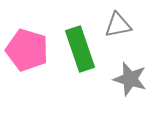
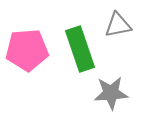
pink pentagon: rotated 21 degrees counterclockwise
gray star: moved 19 px left, 14 px down; rotated 20 degrees counterclockwise
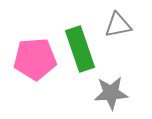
pink pentagon: moved 8 px right, 9 px down
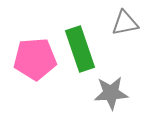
gray triangle: moved 7 px right, 2 px up
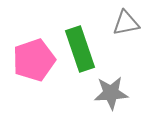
gray triangle: moved 1 px right
pink pentagon: moved 1 px left, 1 px down; rotated 15 degrees counterclockwise
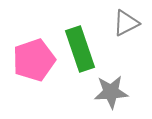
gray triangle: rotated 16 degrees counterclockwise
gray star: moved 1 px up
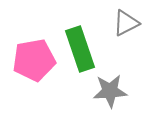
pink pentagon: rotated 9 degrees clockwise
gray star: moved 1 px left, 1 px up
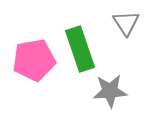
gray triangle: rotated 36 degrees counterclockwise
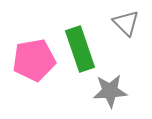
gray triangle: rotated 12 degrees counterclockwise
